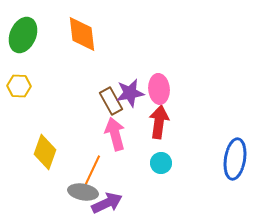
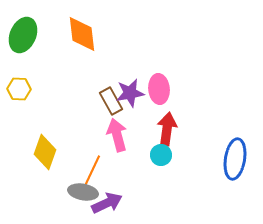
yellow hexagon: moved 3 px down
red arrow: moved 8 px right, 7 px down
pink arrow: moved 2 px right, 1 px down
cyan circle: moved 8 px up
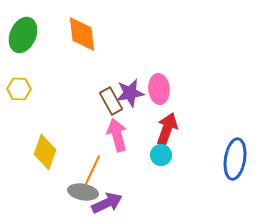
red arrow: rotated 12 degrees clockwise
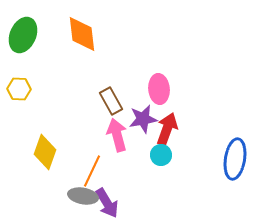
purple star: moved 13 px right, 26 px down
gray ellipse: moved 4 px down
purple arrow: rotated 84 degrees clockwise
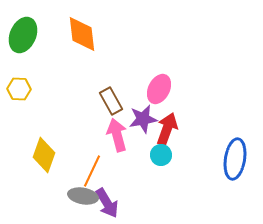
pink ellipse: rotated 32 degrees clockwise
yellow diamond: moved 1 px left, 3 px down
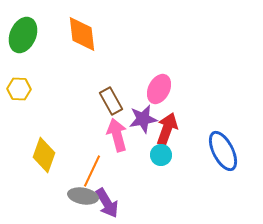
blue ellipse: moved 12 px left, 8 px up; rotated 36 degrees counterclockwise
